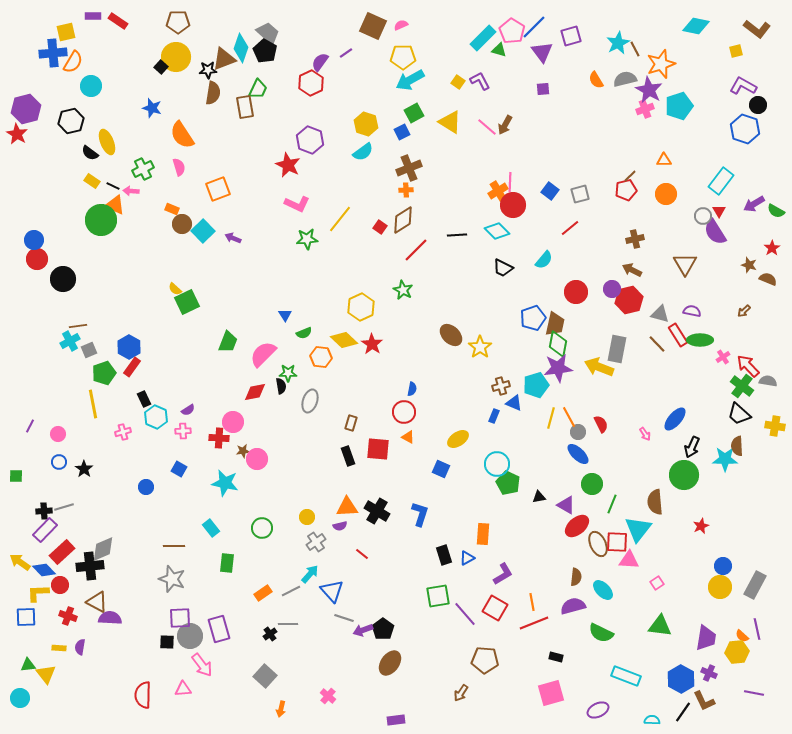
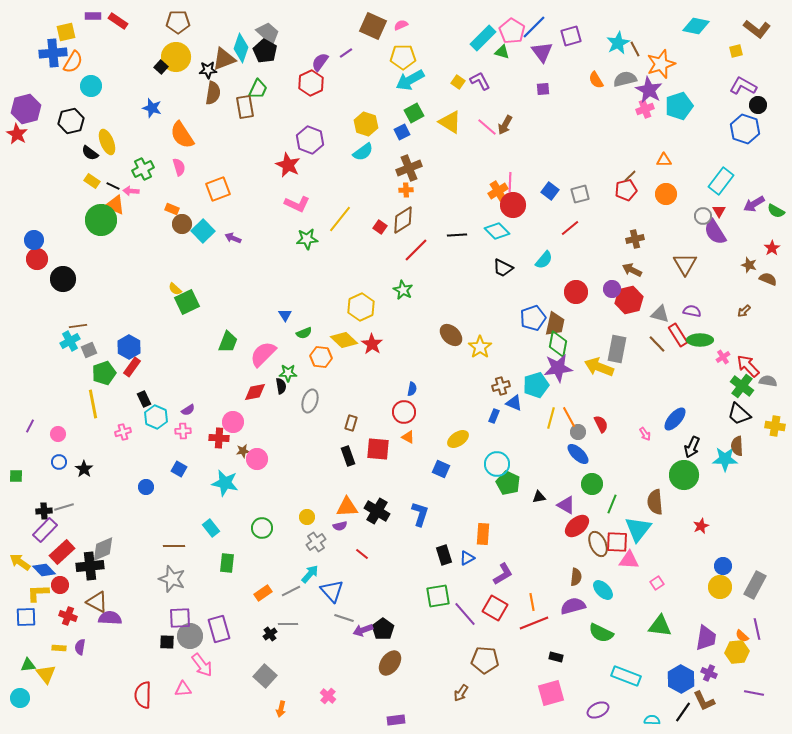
green triangle at (499, 50): moved 3 px right, 2 px down
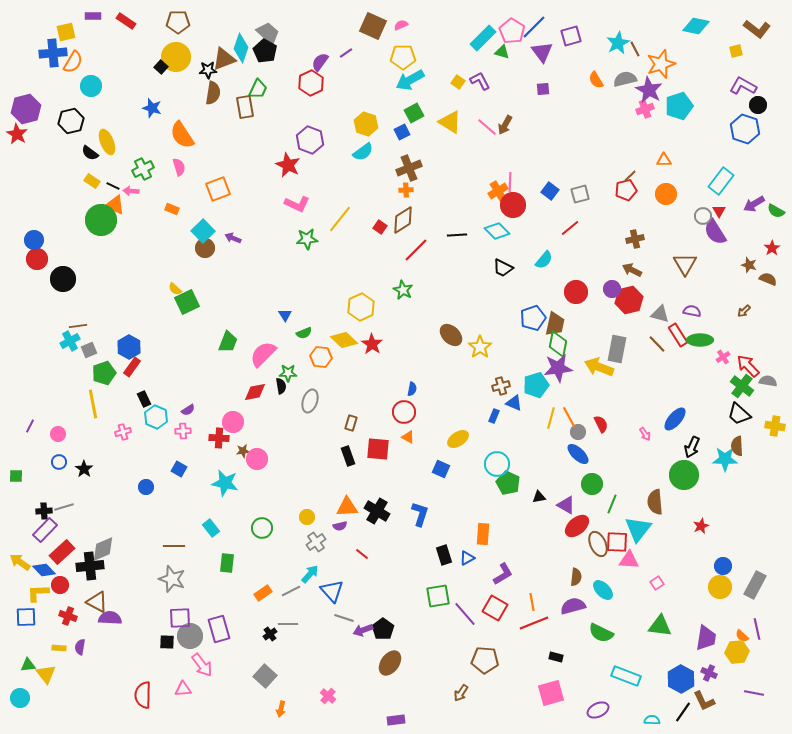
red rectangle at (118, 21): moved 8 px right
brown circle at (182, 224): moved 23 px right, 24 px down
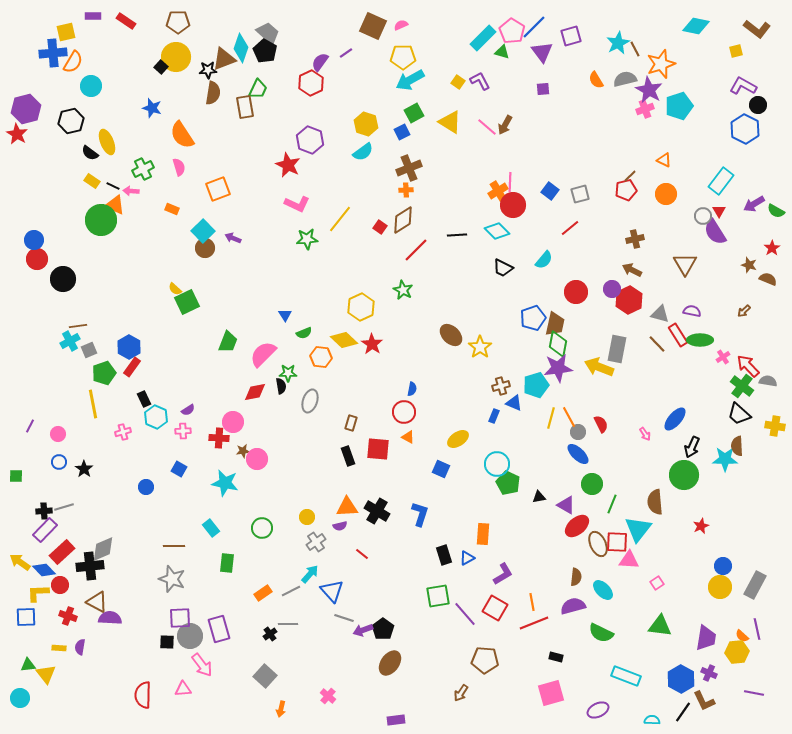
blue hexagon at (745, 129): rotated 8 degrees clockwise
orange triangle at (664, 160): rotated 28 degrees clockwise
red hexagon at (629, 300): rotated 12 degrees counterclockwise
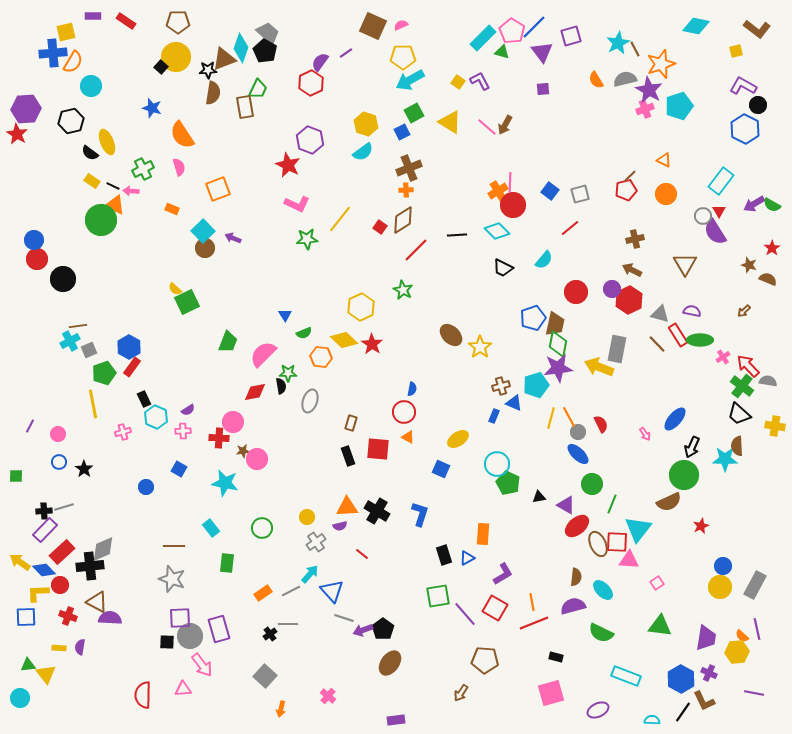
purple hexagon at (26, 109): rotated 12 degrees clockwise
green semicircle at (776, 211): moved 4 px left, 6 px up
brown semicircle at (655, 502): moved 14 px right; rotated 110 degrees counterclockwise
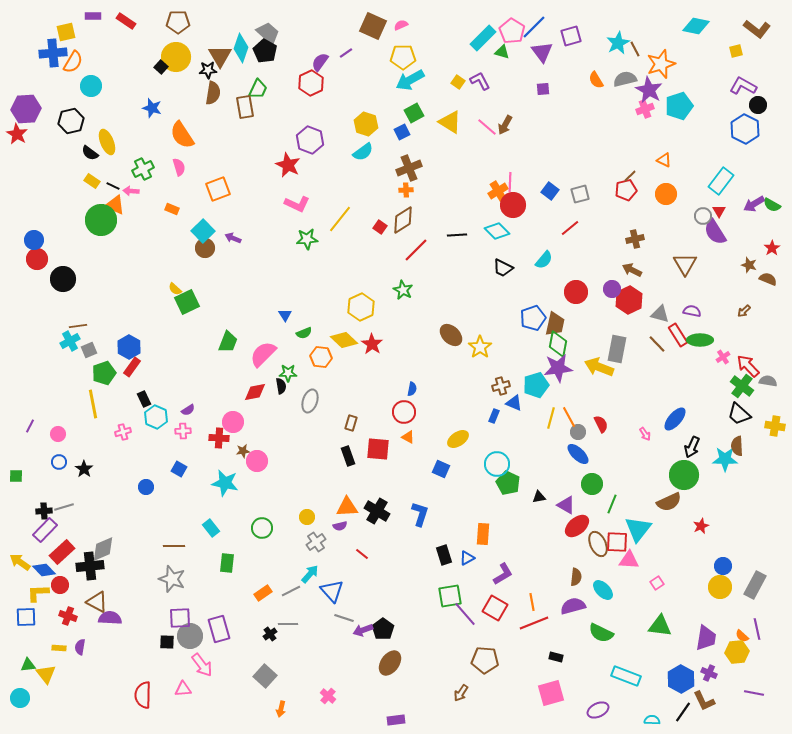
brown triangle at (224, 59): moved 4 px left, 3 px up; rotated 40 degrees counterclockwise
pink circle at (257, 459): moved 2 px down
green square at (438, 596): moved 12 px right
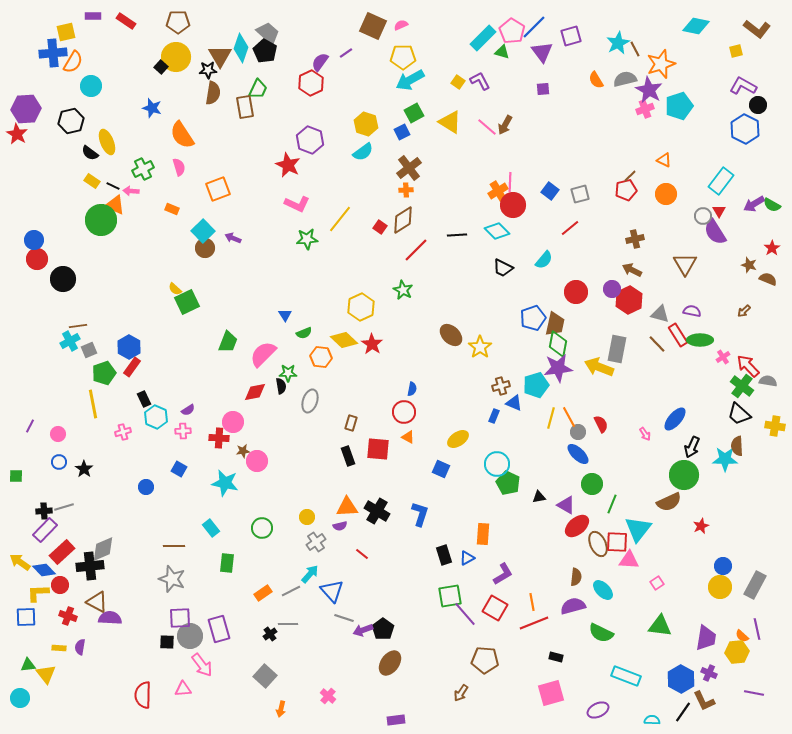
brown cross at (409, 168): rotated 15 degrees counterclockwise
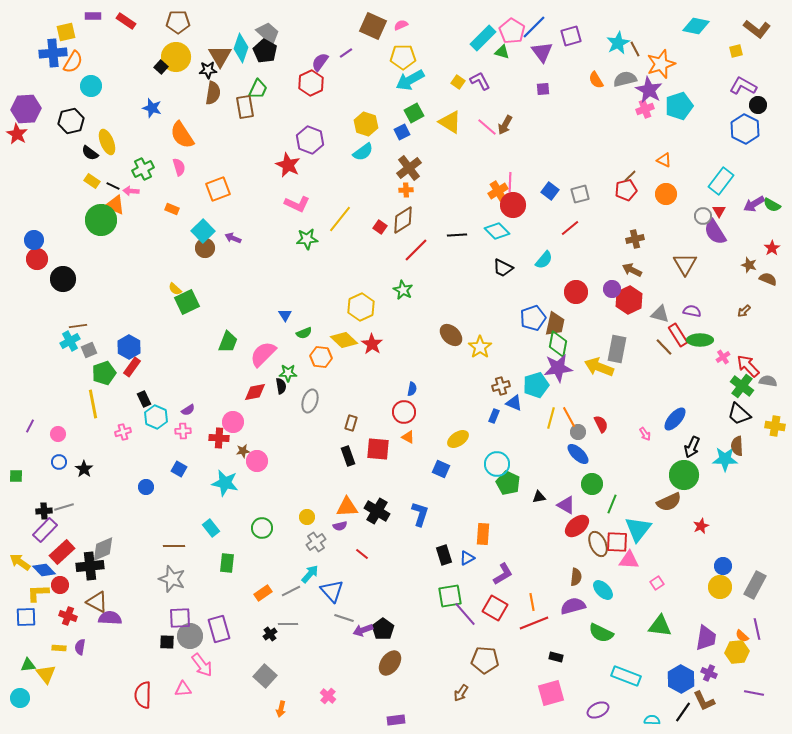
brown line at (657, 344): moved 7 px right, 3 px down
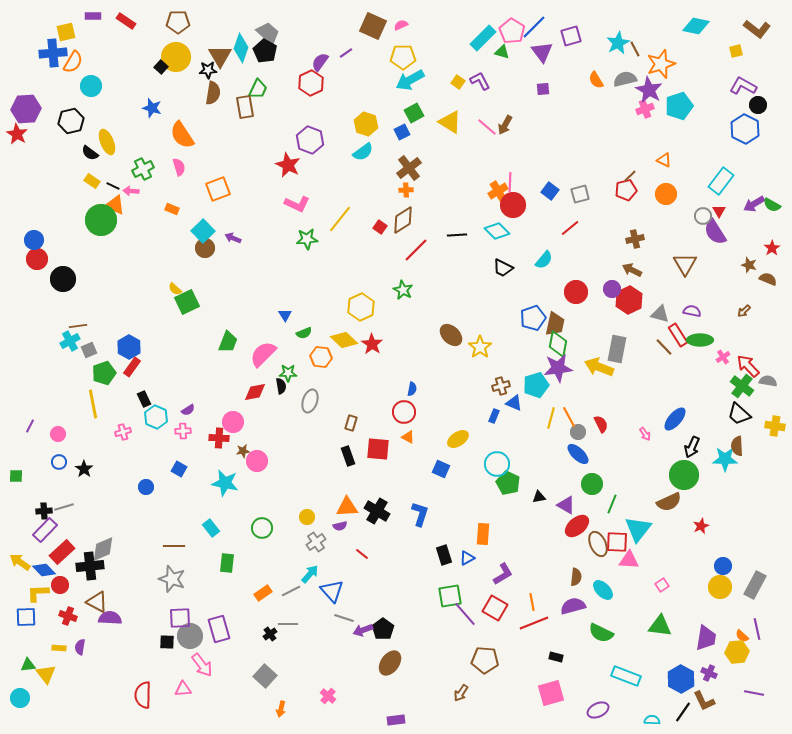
pink square at (657, 583): moved 5 px right, 2 px down
